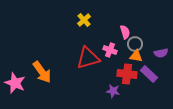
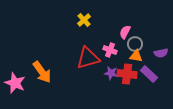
pink semicircle: rotated 136 degrees counterclockwise
purple star: moved 2 px left, 18 px up
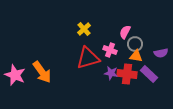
yellow cross: moved 9 px down
pink star: moved 8 px up
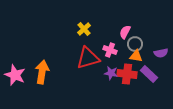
orange arrow: rotated 135 degrees counterclockwise
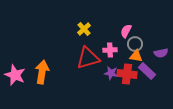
pink semicircle: moved 1 px right, 1 px up
pink cross: rotated 24 degrees counterclockwise
purple rectangle: moved 2 px left, 3 px up
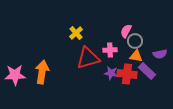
yellow cross: moved 8 px left, 4 px down
gray circle: moved 3 px up
purple semicircle: moved 1 px left, 1 px down
pink star: rotated 25 degrees counterclockwise
